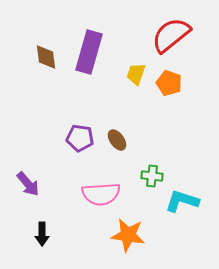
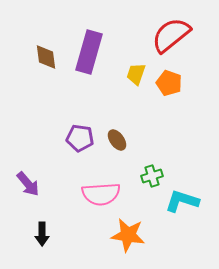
green cross: rotated 25 degrees counterclockwise
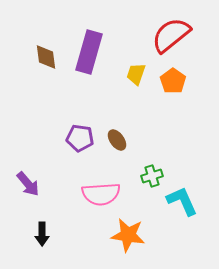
orange pentagon: moved 4 px right, 2 px up; rotated 15 degrees clockwise
cyan L-shape: rotated 48 degrees clockwise
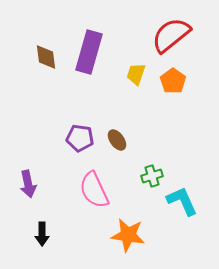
purple arrow: rotated 28 degrees clockwise
pink semicircle: moved 7 px left, 4 px up; rotated 69 degrees clockwise
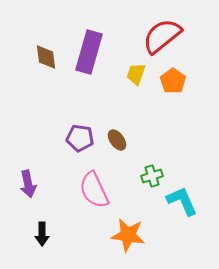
red semicircle: moved 9 px left, 1 px down
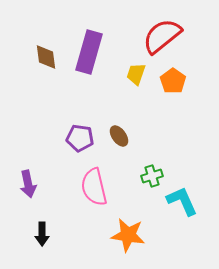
brown ellipse: moved 2 px right, 4 px up
pink semicircle: moved 3 px up; rotated 12 degrees clockwise
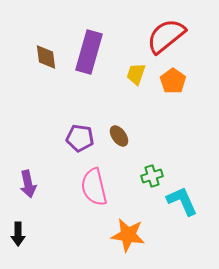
red semicircle: moved 4 px right
black arrow: moved 24 px left
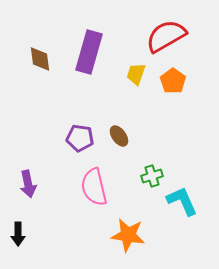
red semicircle: rotated 9 degrees clockwise
brown diamond: moved 6 px left, 2 px down
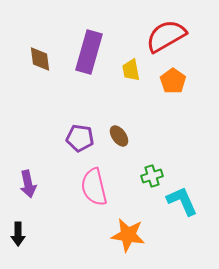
yellow trapezoid: moved 5 px left, 4 px up; rotated 30 degrees counterclockwise
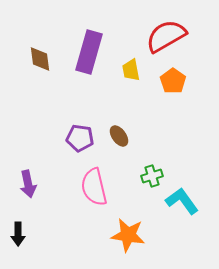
cyan L-shape: rotated 12 degrees counterclockwise
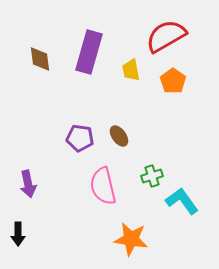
pink semicircle: moved 9 px right, 1 px up
orange star: moved 3 px right, 4 px down
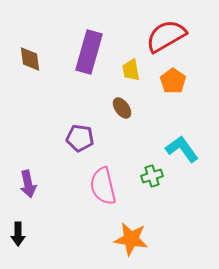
brown diamond: moved 10 px left
brown ellipse: moved 3 px right, 28 px up
cyan L-shape: moved 52 px up
